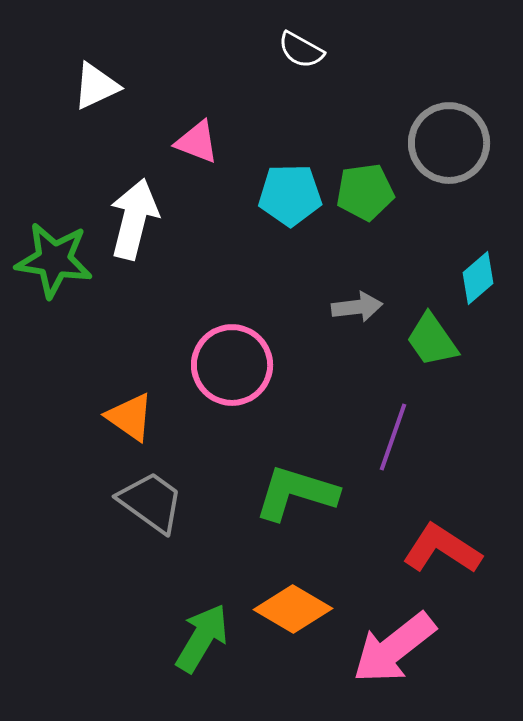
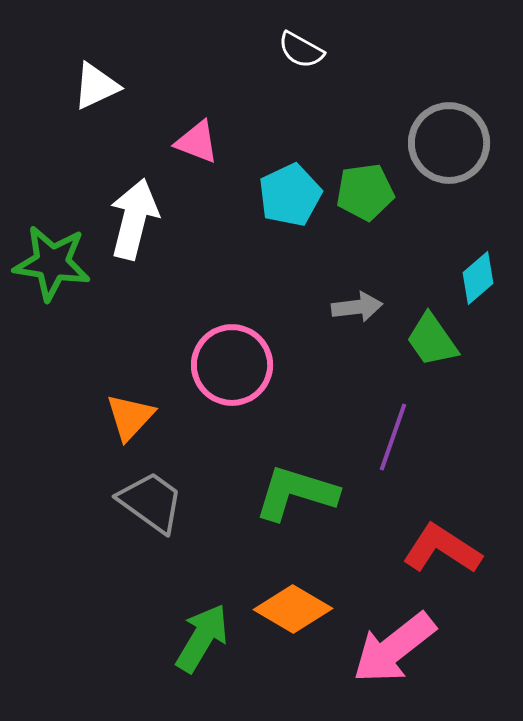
cyan pentagon: rotated 24 degrees counterclockwise
green star: moved 2 px left, 3 px down
orange triangle: rotated 38 degrees clockwise
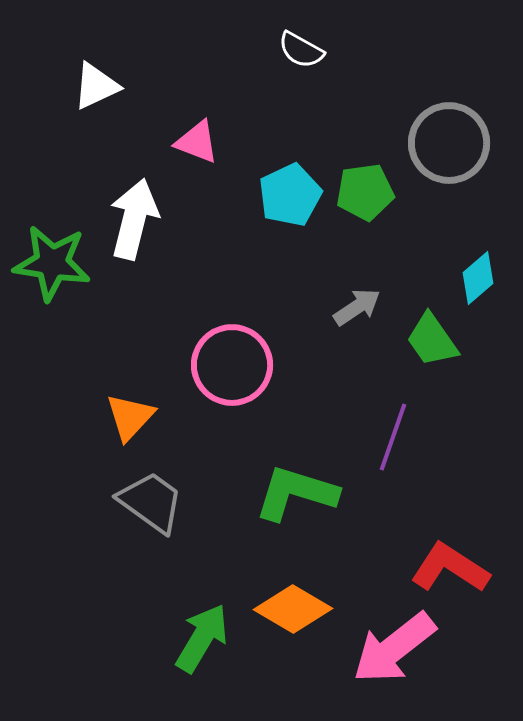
gray arrow: rotated 27 degrees counterclockwise
red L-shape: moved 8 px right, 19 px down
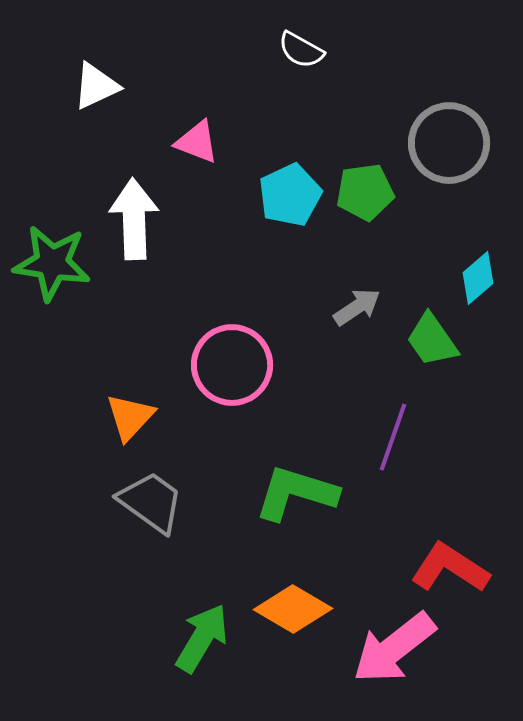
white arrow: rotated 16 degrees counterclockwise
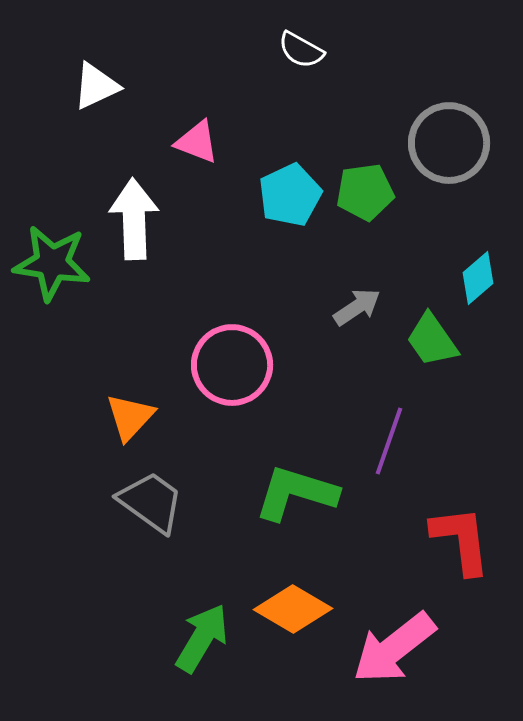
purple line: moved 4 px left, 4 px down
red L-shape: moved 11 px right, 28 px up; rotated 50 degrees clockwise
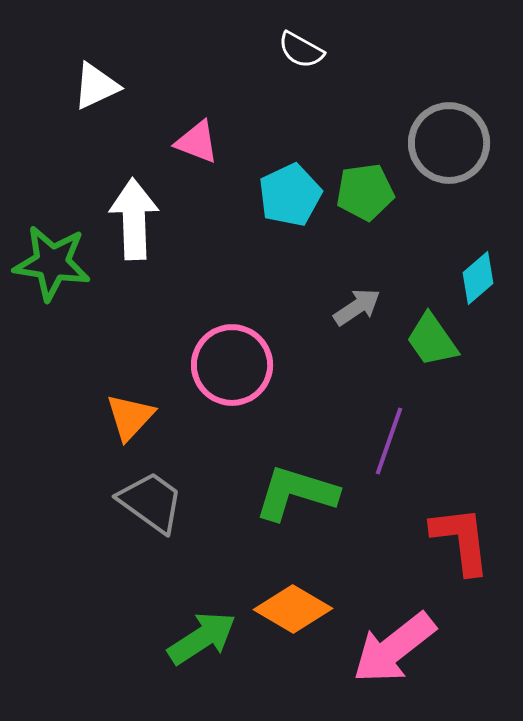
green arrow: rotated 26 degrees clockwise
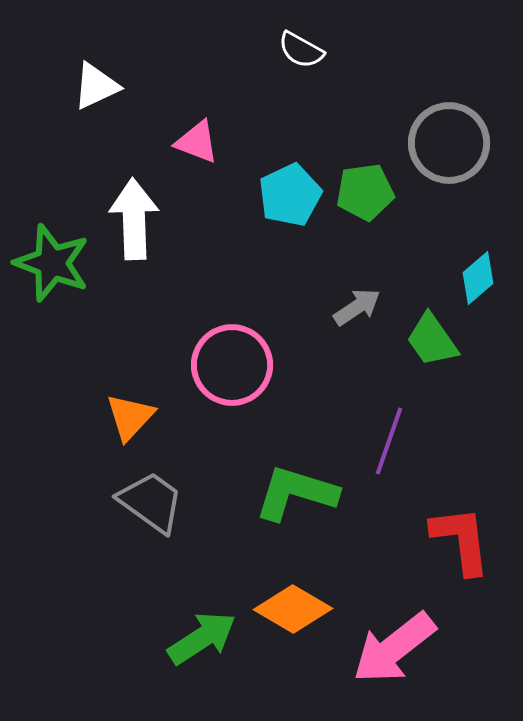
green star: rotated 12 degrees clockwise
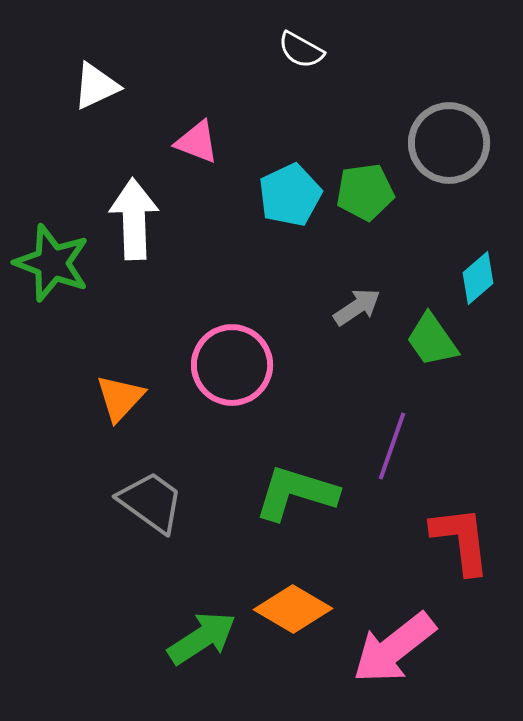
orange triangle: moved 10 px left, 19 px up
purple line: moved 3 px right, 5 px down
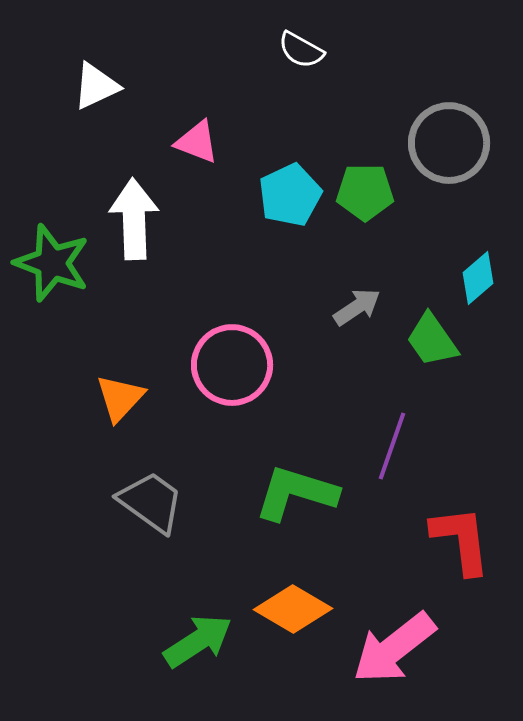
green pentagon: rotated 8 degrees clockwise
green arrow: moved 4 px left, 3 px down
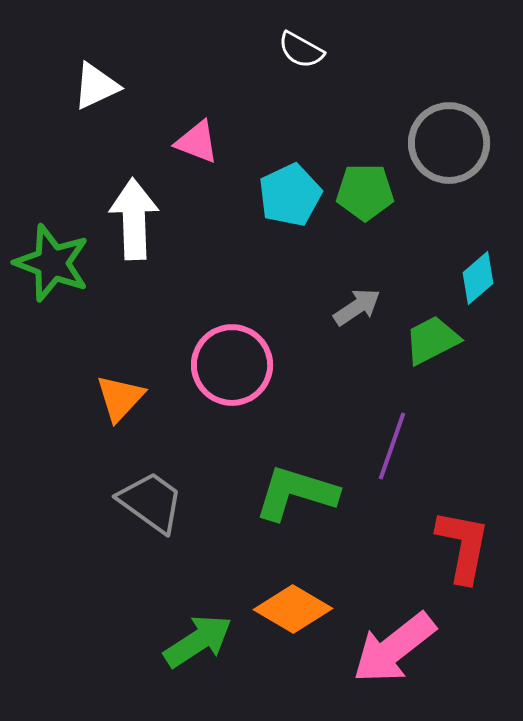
green trapezoid: rotated 98 degrees clockwise
red L-shape: moved 2 px right, 6 px down; rotated 18 degrees clockwise
